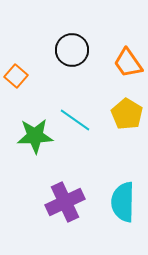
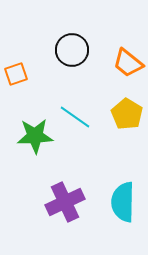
orange trapezoid: rotated 16 degrees counterclockwise
orange square: moved 2 px up; rotated 30 degrees clockwise
cyan line: moved 3 px up
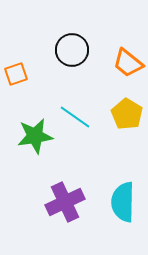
green star: rotated 6 degrees counterclockwise
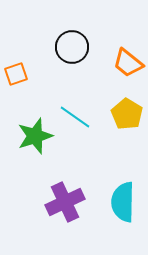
black circle: moved 3 px up
green star: rotated 9 degrees counterclockwise
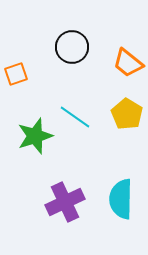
cyan semicircle: moved 2 px left, 3 px up
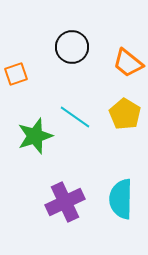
yellow pentagon: moved 2 px left
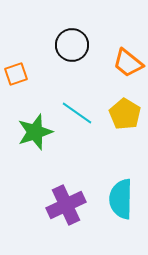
black circle: moved 2 px up
cyan line: moved 2 px right, 4 px up
green star: moved 4 px up
purple cross: moved 1 px right, 3 px down
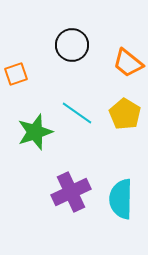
purple cross: moved 5 px right, 13 px up
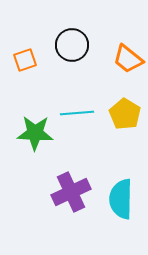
orange trapezoid: moved 4 px up
orange square: moved 9 px right, 14 px up
cyan line: rotated 40 degrees counterclockwise
green star: moved 1 px down; rotated 21 degrees clockwise
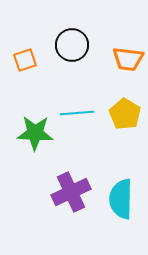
orange trapezoid: rotated 32 degrees counterclockwise
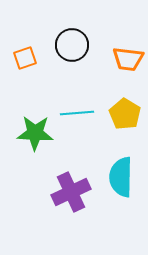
orange square: moved 2 px up
cyan semicircle: moved 22 px up
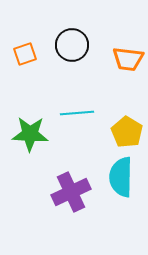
orange square: moved 4 px up
yellow pentagon: moved 2 px right, 18 px down
green star: moved 5 px left, 1 px down
